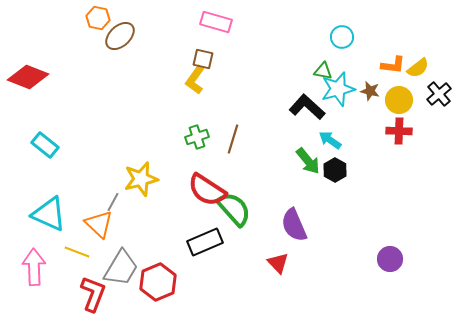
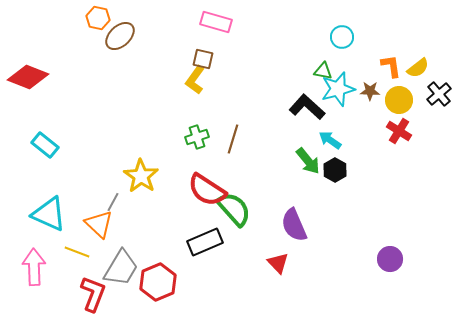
orange L-shape: moved 2 px left, 1 px down; rotated 105 degrees counterclockwise
brown star: rotated 12 degrees counterclockwise
red cross: rotated 30 degrees clockwise
yellow star: moved 3 px up; rotated 24 degrees counterclockwise
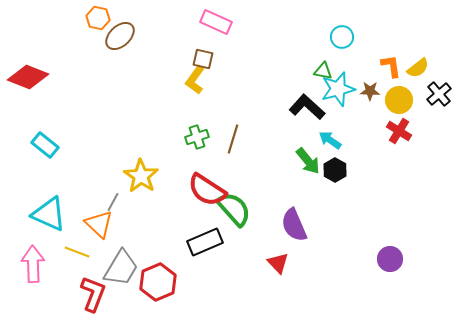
pink rectangle: rotated 8 degrees clockwise
pink arrow: moved 1 px left, 3 px up
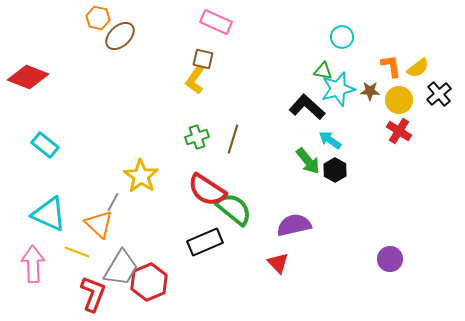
green semicircle: rotated 9 degrees counterclockwise
purple semicircle: rotated 100 degrees clockwise
red hexagon: moved 9 px left
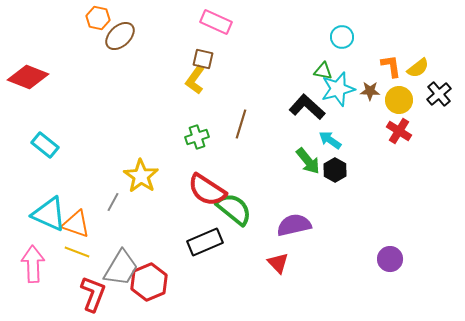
brown line: moved 8 px right, 15 px up
orange triangle: moved 23 px left; rotated 24 degrees counterclockwise
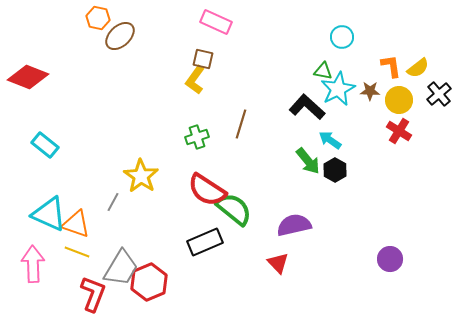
cyan star: rotated 12 degrees counterclockwise
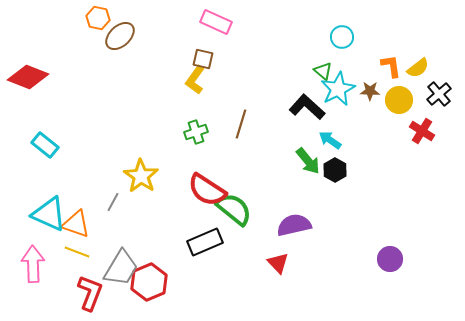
green triangle: rotated 30 degrees clockwise
red cross: moved 23 px right
green cross: moved 1 px left, 5 px up
red L-shape: moved 3 px left, 1 px up
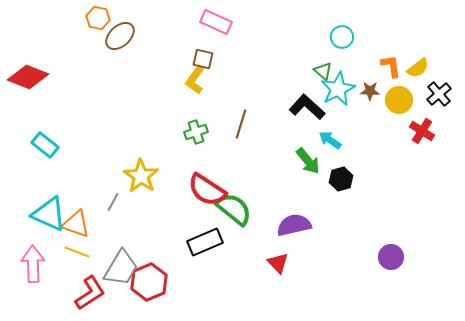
black hexagon: moved 6 px right, 9 px down; rotated 15 degrees clockwise
purple circle: moved 1 px right, 2 px up
red L-shape: rotated 36 degrees clockwise
